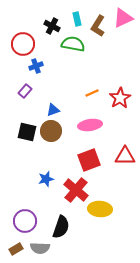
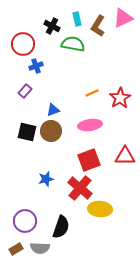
red cross: moved 4 px right, 2 px up
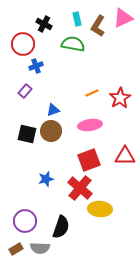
black cross: moved 8 px left, 2 px up
black square: moved 2 px down
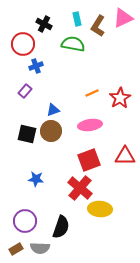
blue star: moved 10 px left; rotated 21 degrees clockwise
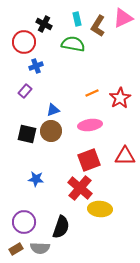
red circle: moved 1 px right, 2 px up
purple circle: moved 1 px left, 1 px down
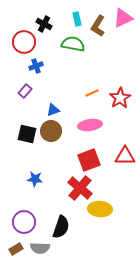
blue star: moved 1 px left
